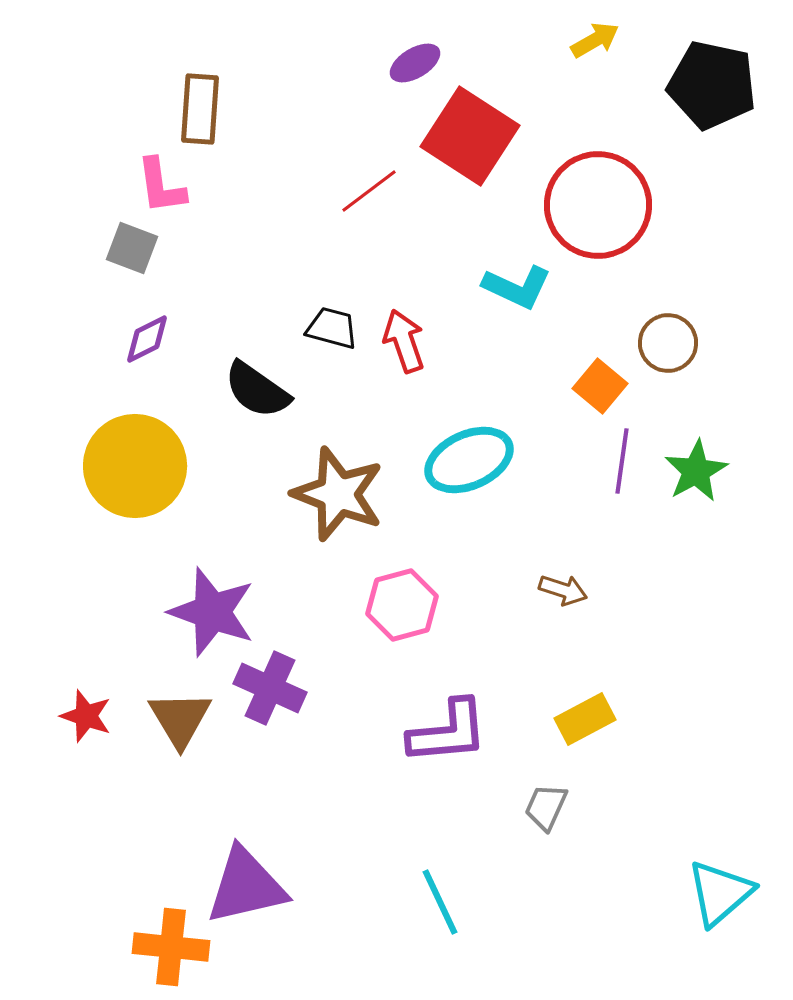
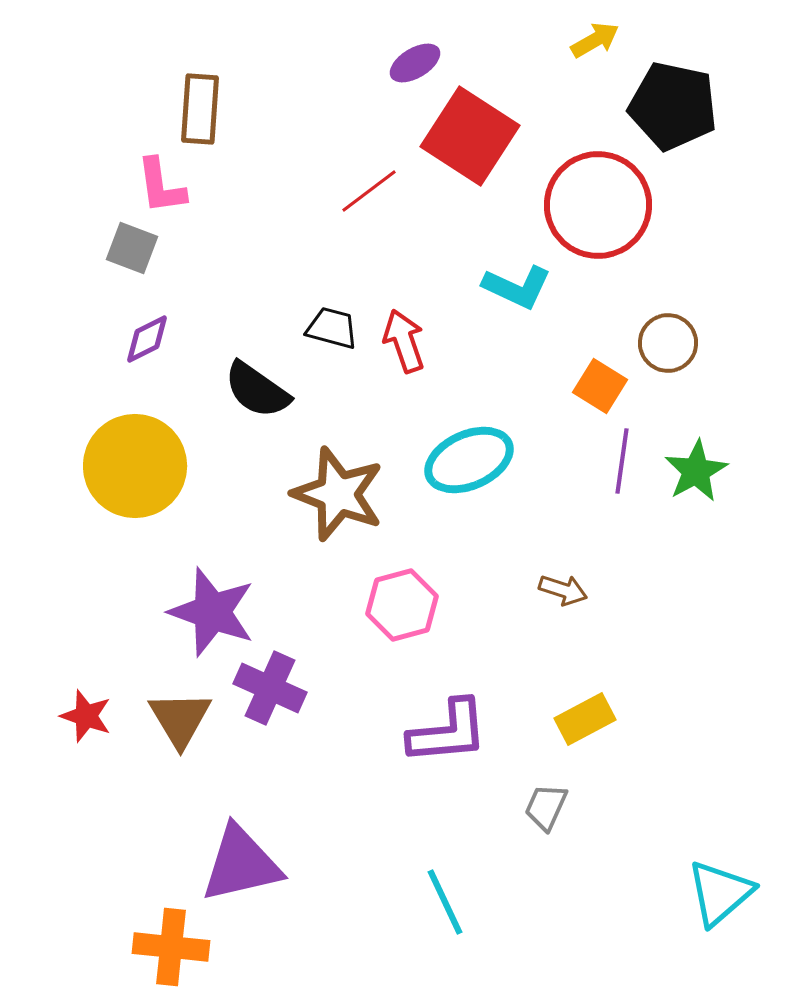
black pentagon: moved 39 px left, 21 px down
orange square: rotated 8 degrees counterclockwise
purple triangle: moved 5 px left, 22 px up
cyan line: moved 5 px right
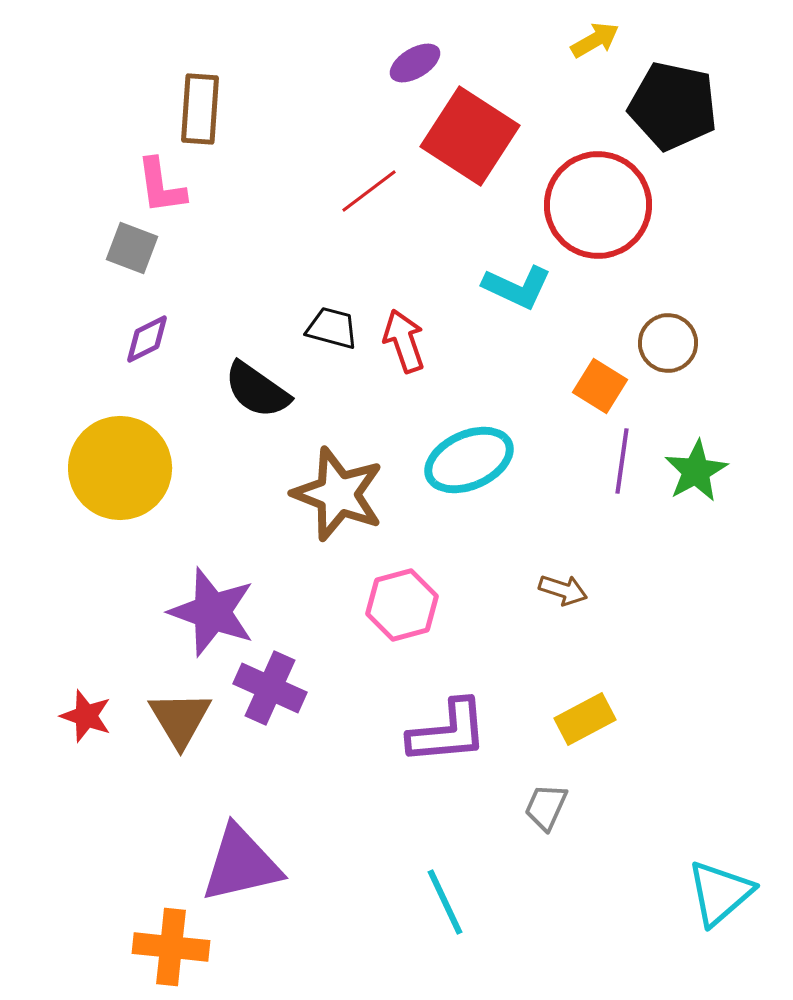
yellow circle: moved 15 px left, 2 px down
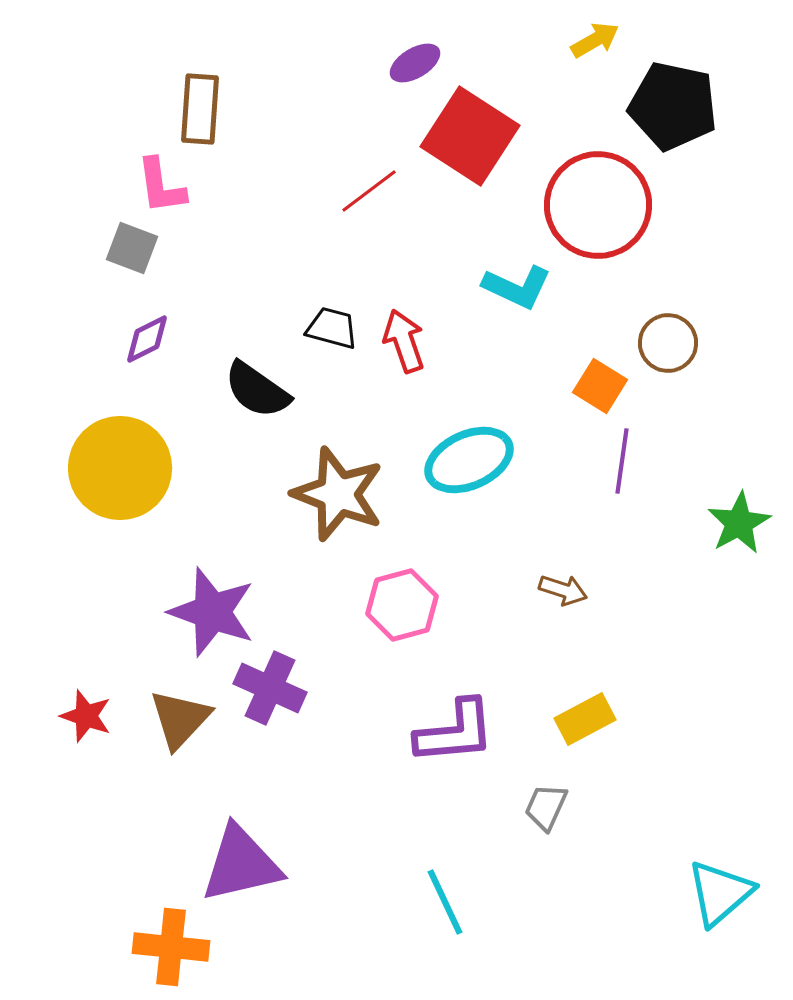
green star: moved 43 px right, 52 px down
brown triangle: rotated 14 degrees clockwise
purple L-shape: moved 7 px right
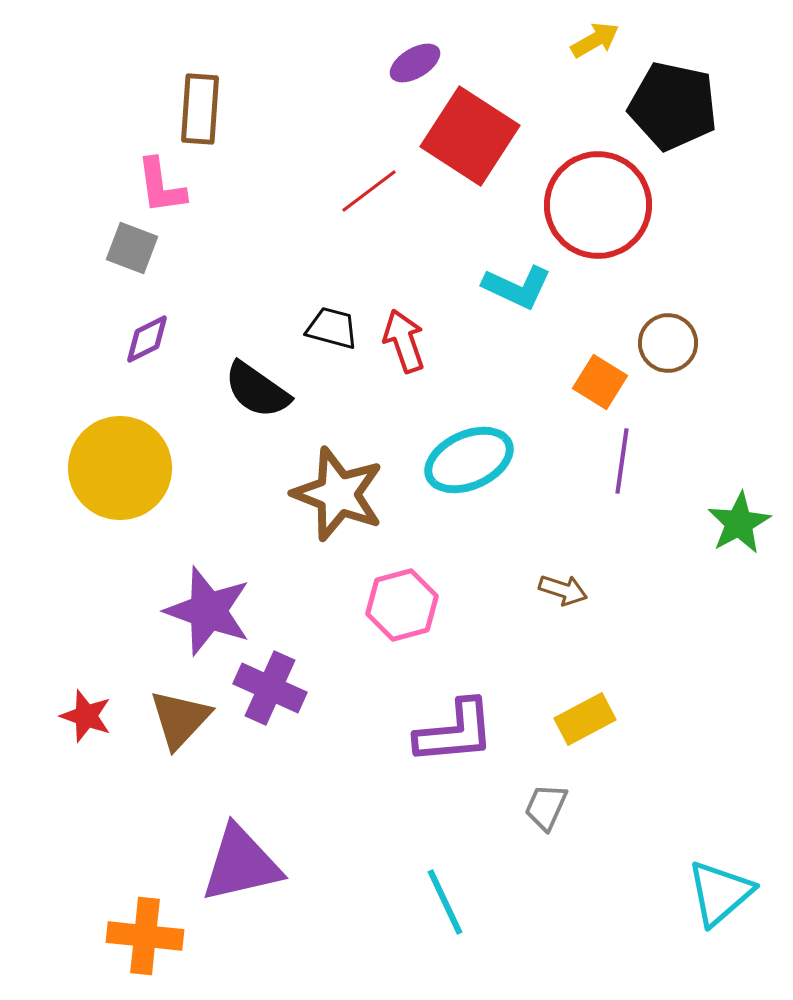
orange square: moved 4 px up
purple star: moved 4 px left, 1 px up
orange cross: moved 26 px left, 11 px up
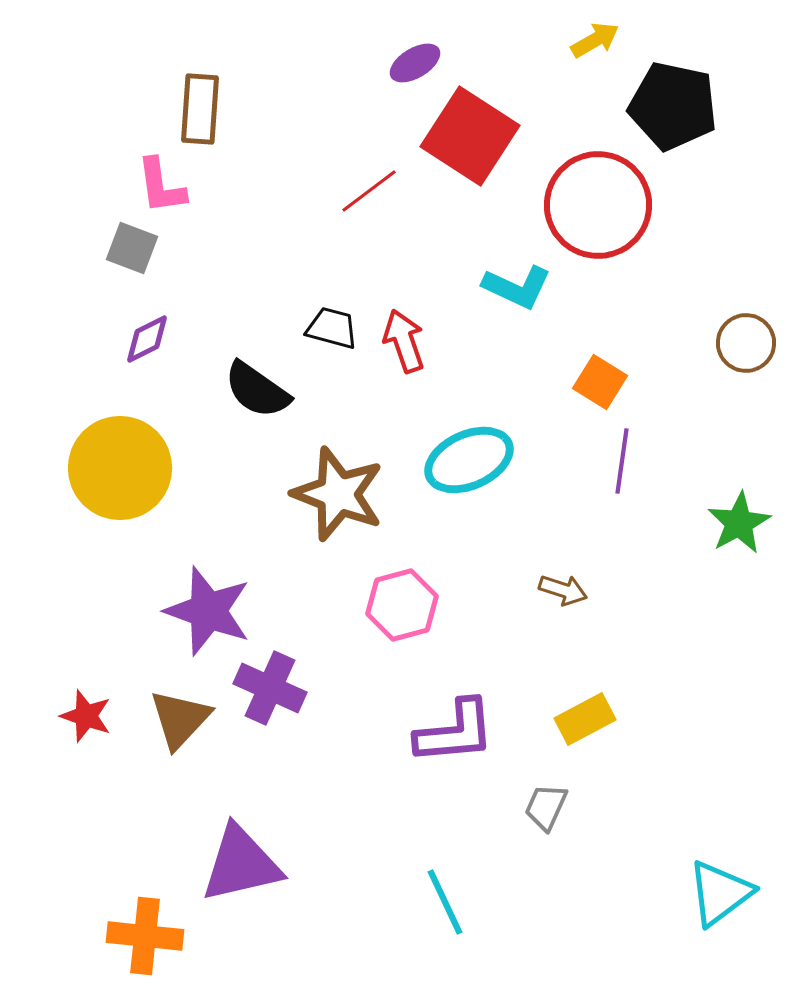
brown circle: moved 78 px right
cyan triangle: rotated 4 degrees clockwise
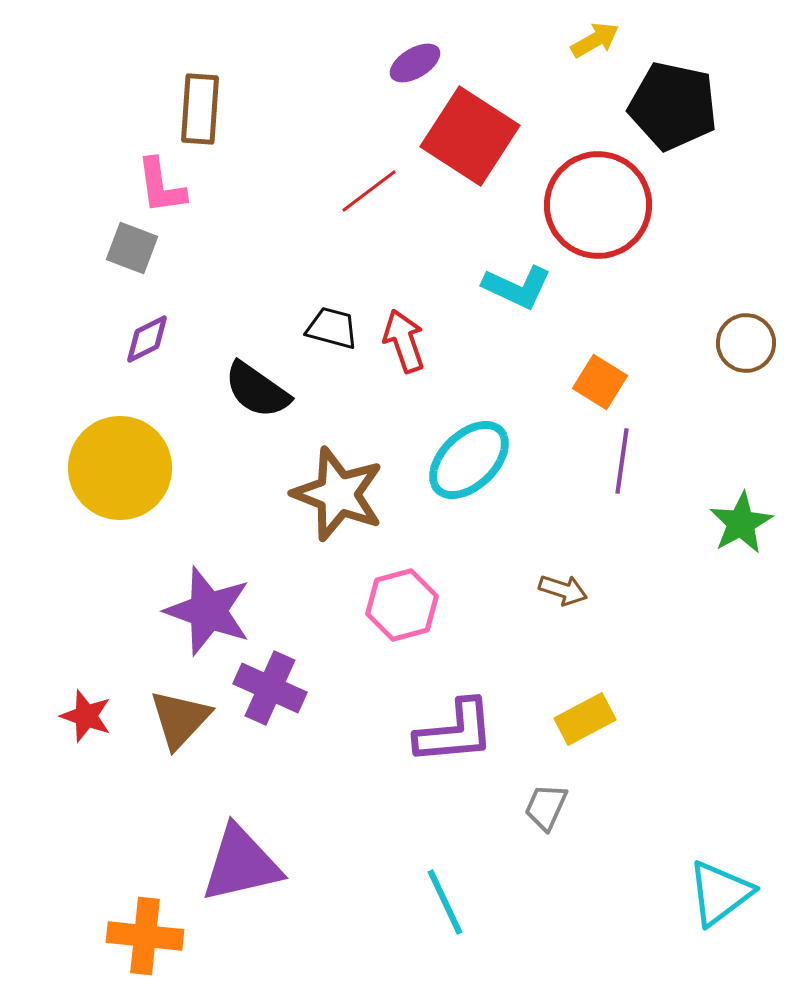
cyan ellipse: rotated 20 degrees counterclockwise
green star: moved 2 px right
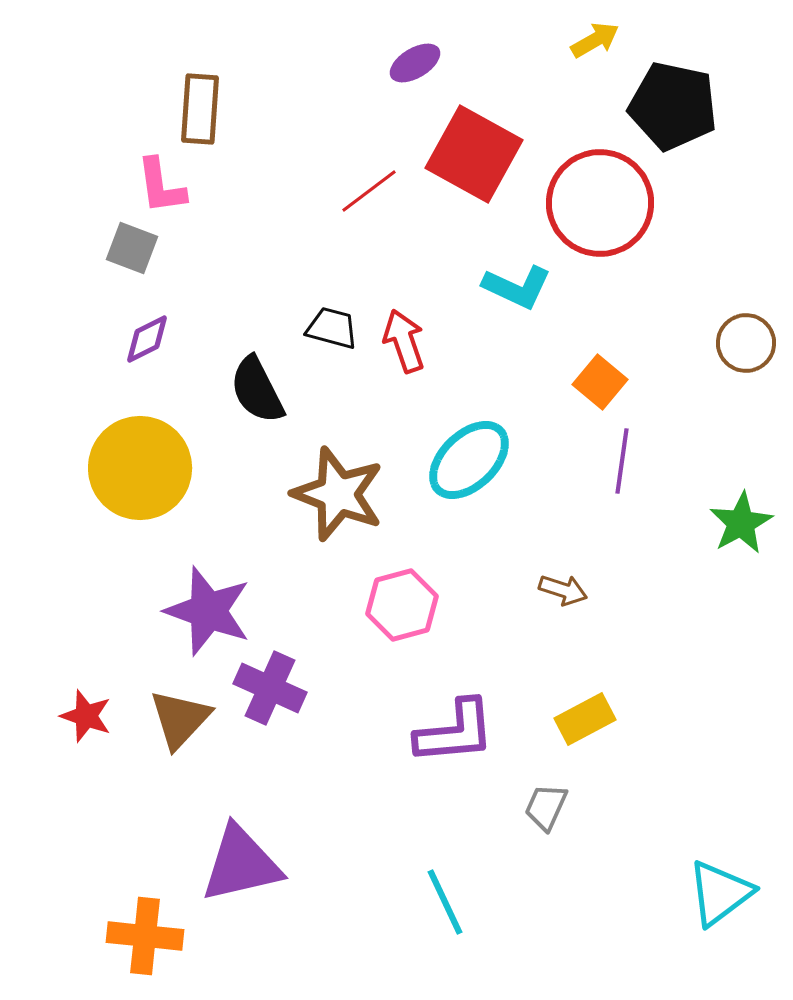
red square: moved 4 px right, 18 px down; rotated 4 degrees counterclockwise
red circle: moved 2 px right, 2 px up
orange square: rotated 8 degrees clockwise
black semicircle: rotated 28 degrees clockwise
yellow circle: moved 20 px right
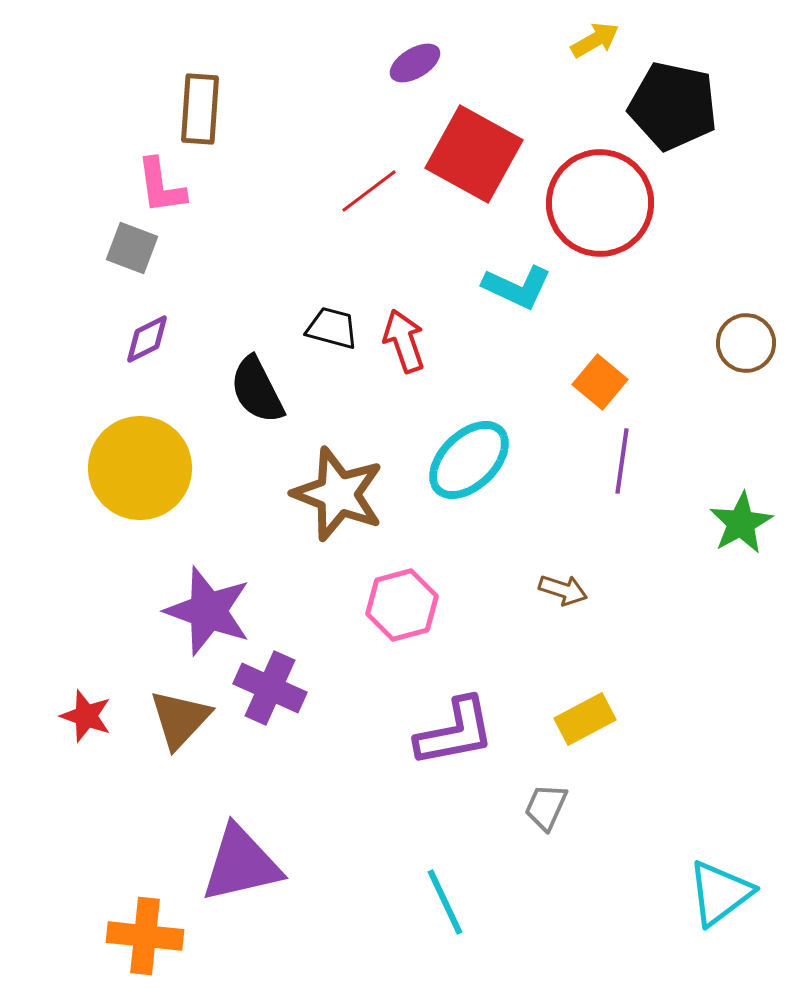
purple L-shape: rotated 6 degrees counterclockwise
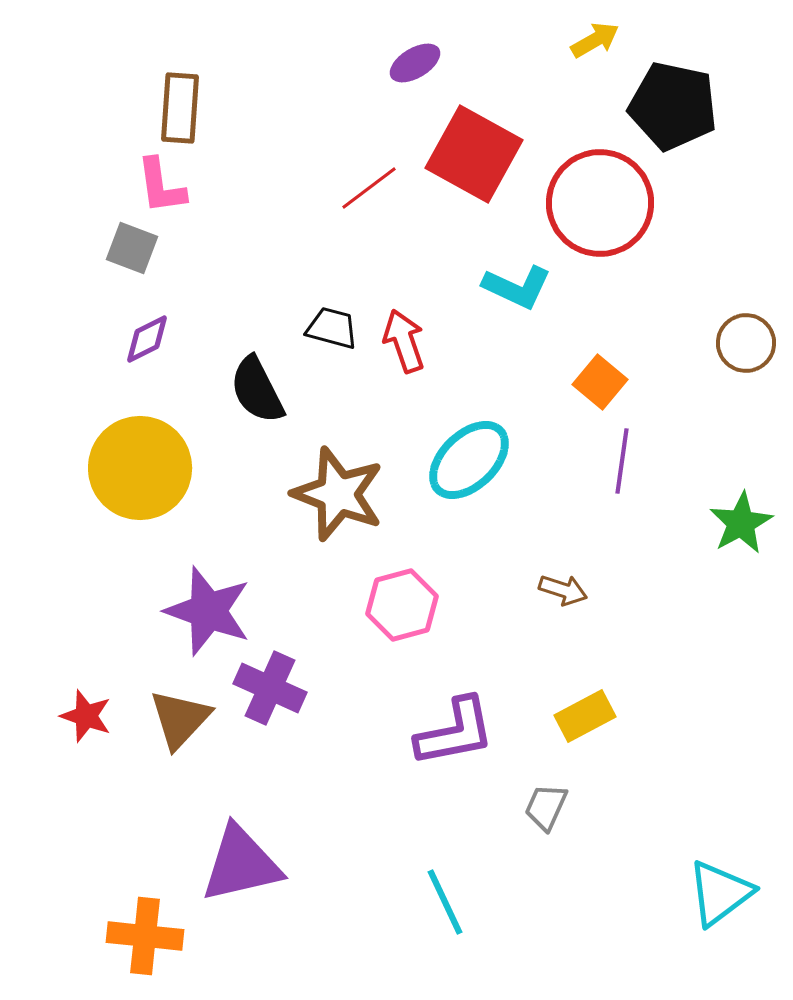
brown rectangle: moved 20 px left, 1 px up
red line: moved 3 px up
yellow rectangle: moved 3 px up
